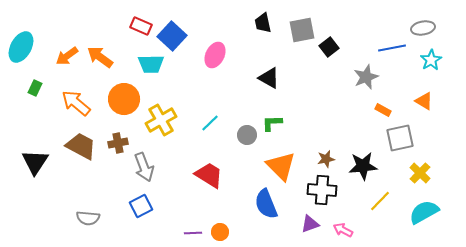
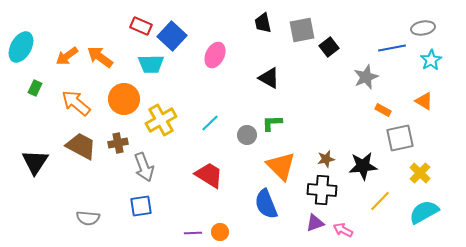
blue square at (141, 206): rotated 20 degrees clockwise
purple triangle at (310, 224): moved 5 px right, 1 px up
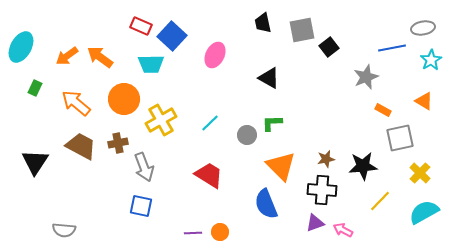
blue square at (141, 206): rotated 20 degrees clockwise
gray semicircle at (88, 218): moved 24 px left, 12 px down
